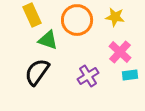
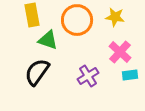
yellow rectangle: rotated 15 degrees clockwise
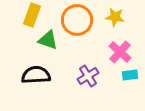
yellow rectangle: rotated 30 degrees clockwise
black semicircle: moved 1 px left, 3 px down; rotated 52 degrees clockwise
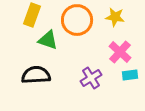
purple cross: moved 3 px right, 2 px down
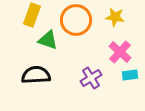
orange circle: moved 1 px left
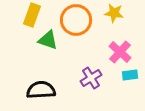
yellow star: moved 1 px left, 4 px up
black semicircle: moved 5 px right, 15 px down
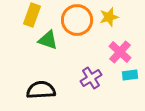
yellow star: moved 5 px left, 4 px down; rotated 24 degrees counterclockwise
orange circle: moved 1 px right
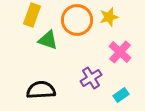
cyan rectangle: moved 9 px left, 20 px down; rotated 28 degrees counterclockwise
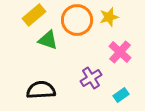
yellow rectangle: moved 2 px right; rotated 30 degrees clockwise
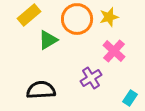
yellow rectangle: moved 5 px left
orange circle: moved 1 px up
green triangle: rotated 50 degrees counterclockwise
pink cross: moved 6 px left, 1 px up
cyan rectangle: moved 9 px right, 3 px down; rotated 21 degrees counterclockwise
